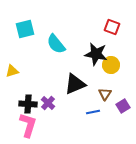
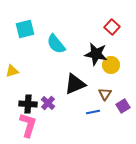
red square: rotated 21 degrees clockwise
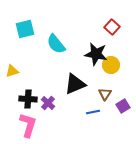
black cross: moved 5 px up
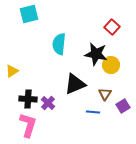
cyan square: moved 4 px right, 15 px up
cyan semicircle: moved 3 px right; rotated 45 degrees clockwise
yellow triangle: rotated 16 degrees counterclockwise
blue line: rotated 16 degrees clockwise
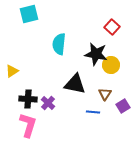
black triangle: rotated 35 degrees clockwise
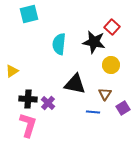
black star: moved 2 px left, 12 px up
purple square: moved 2 px down
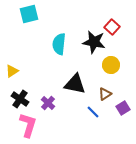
brown triangle: rotated 24 degrees clockwise
black cross: moved 8 px left; rotated 30 degrees clockwise
blue line: rotated 40 degrees clockwise
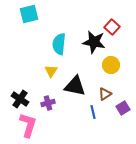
yellow triangle: moved 39 px right; rotated 24 degrees counterclockwise
black triangle: moved 2 px down
purple cross: rotated 32 degrees clockwise
blue line: rotated 32 degrees clockwise
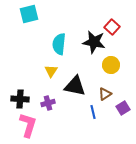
black cross: rotated 30 degrees counterclockwise
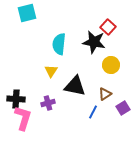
cyan square: moved 2 px left, 1 px up
red square: moved 4 px left
black cross: moved 4 px left
blue line: rotated 40 degrees clockwise
pink L-shape: moved 5 px left, 7 px up
